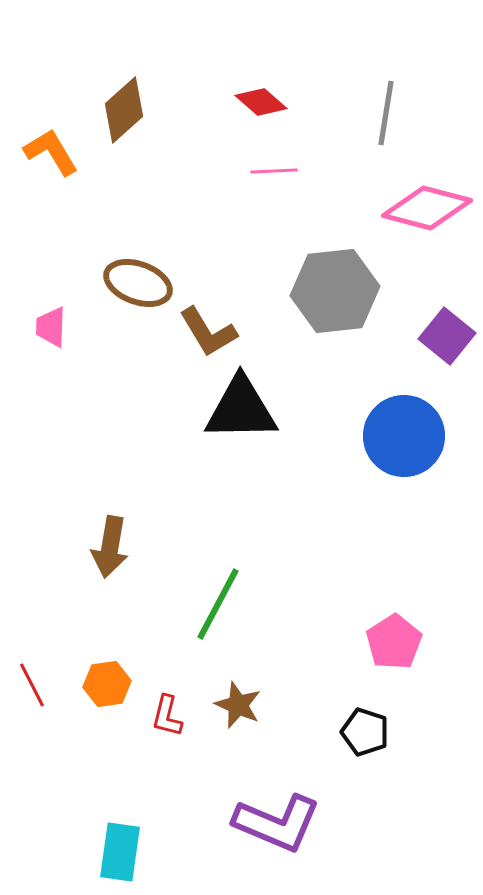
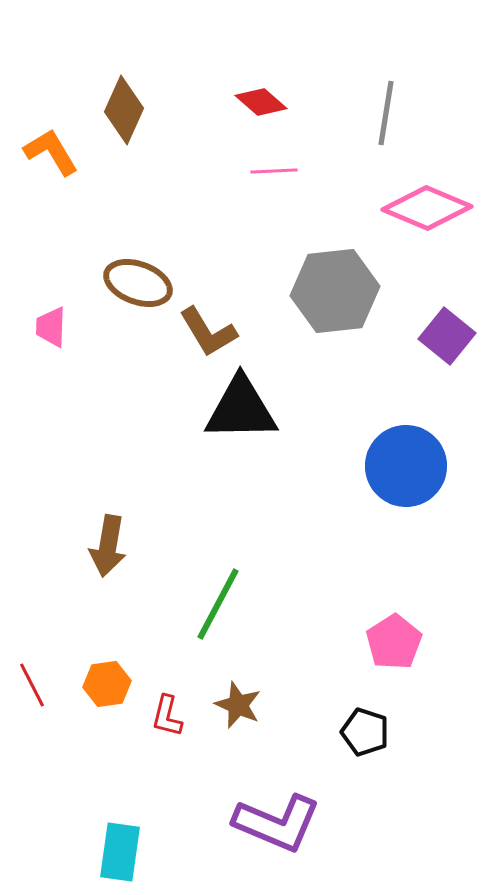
brown diamond: rotated 24 degrees counterclockwise
pink diamond: rotated 8 degrees clockwise
blue circle: moved 2 px right, 30 px down
brown arrow: moved 2 px left, 1 px up
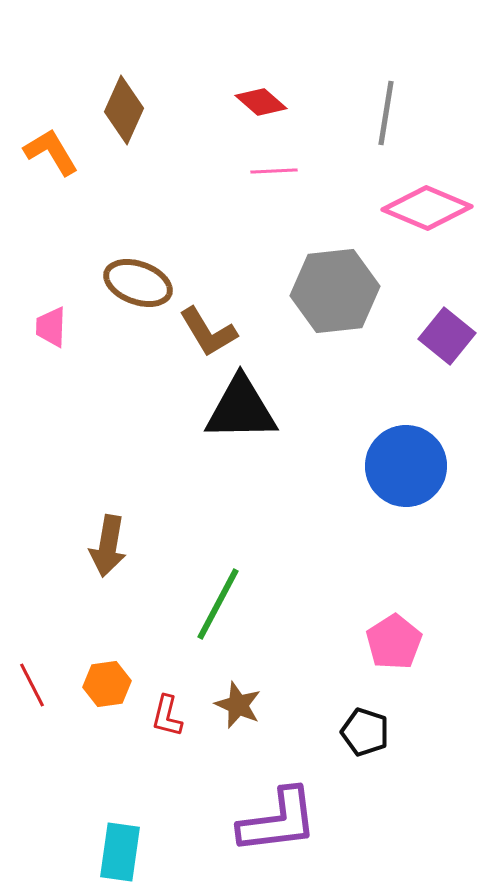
purple L-shape: moved 1 px right, 2 px up; rotated 30 degrees counterclockwise
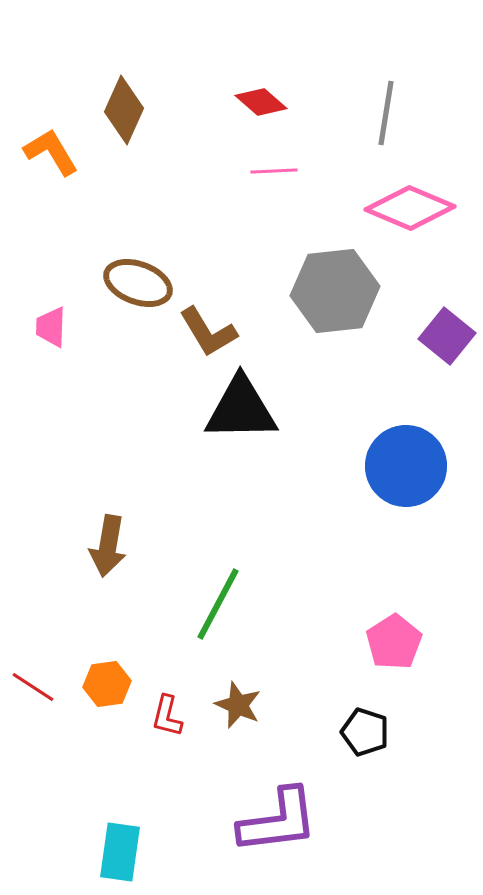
pink diamond: moved 17 px left
red line: moved 1 px right, 2 px down; rotated 30 degrees counterclockwise
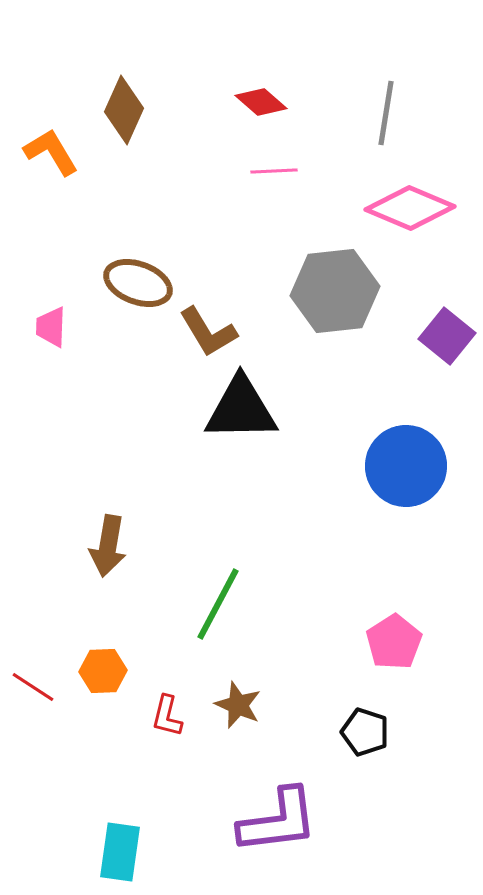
orange hexagon: moved 4 px left, 13 px up; rotated 6 degrees clockwise
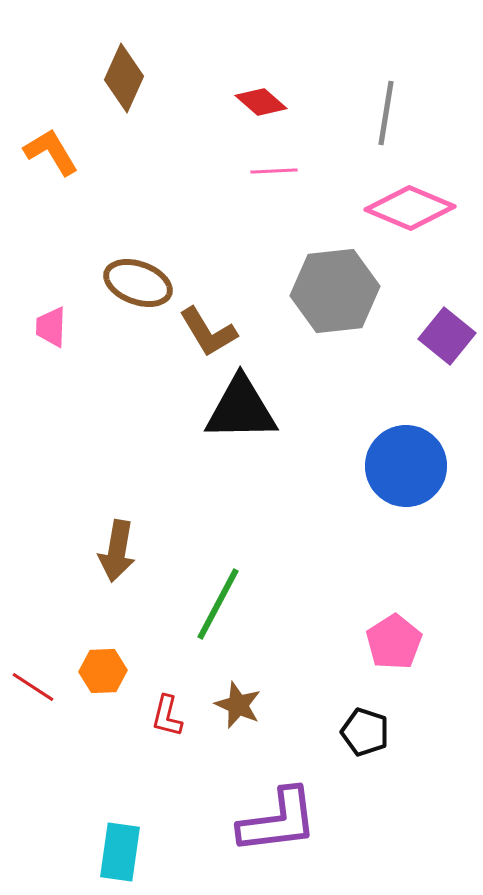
brown diamond: moved 32 px up
brown arrow: moved 9 px right, 5 px down
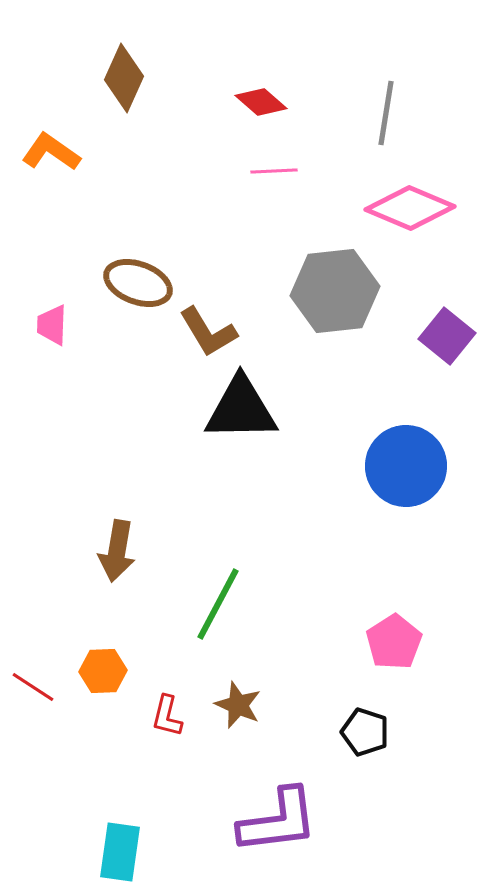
orange L-shape: rotated 24 degrees counterclockwise
pink trapezoid: moved 1 px right, 2 px up
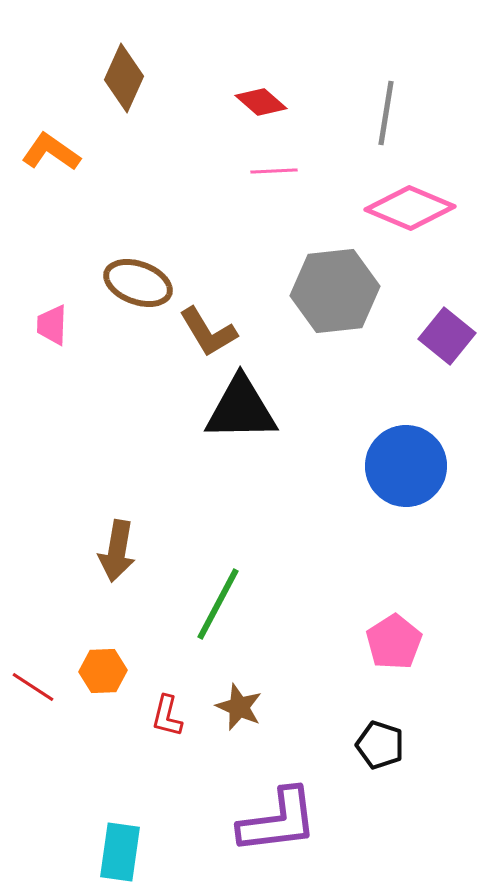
brown star: moved 1 px right, 2 px down
black pentagon: moved 15 px right, 13 px down
